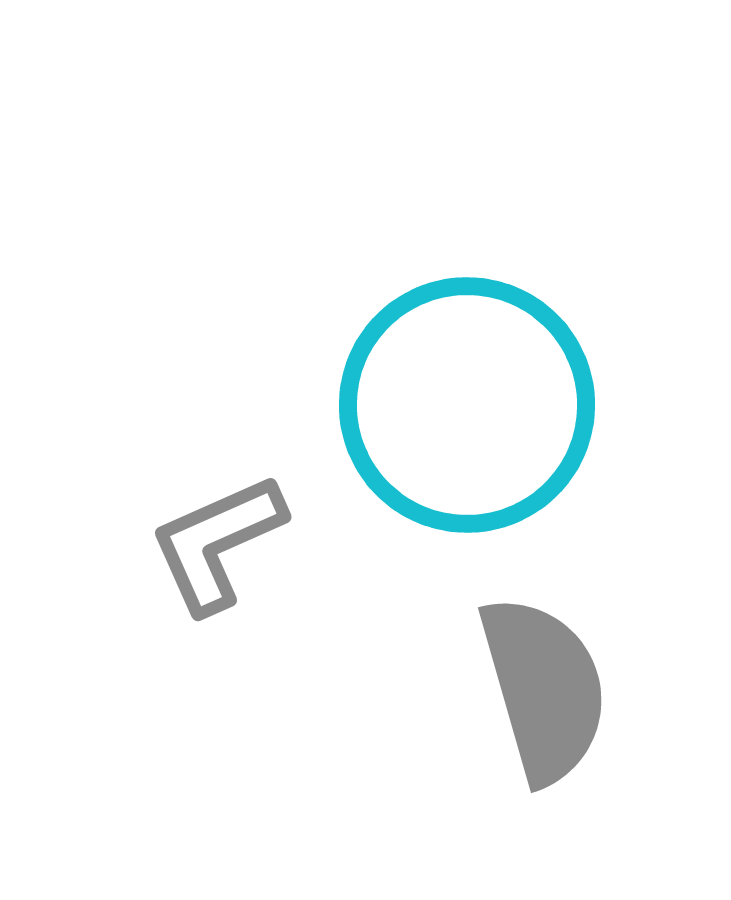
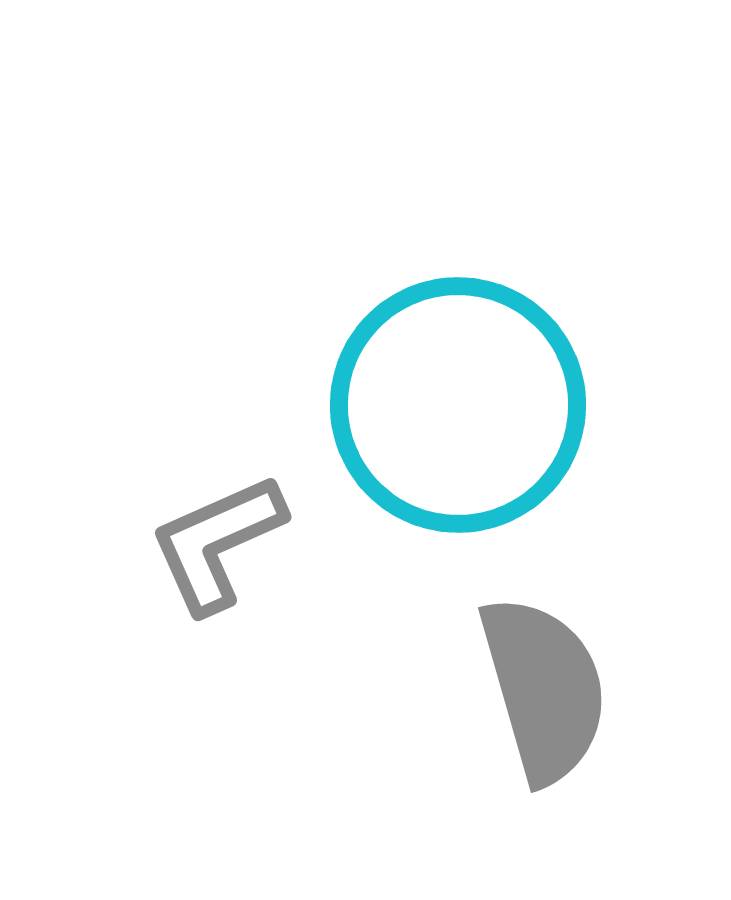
cyan circle: moved 9 px left
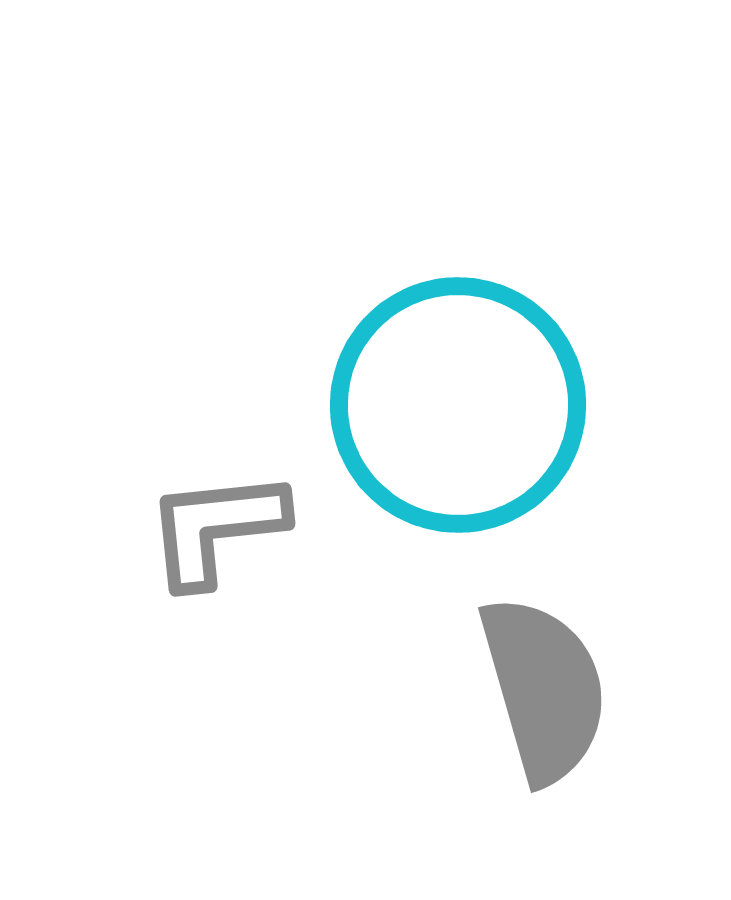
gray L-shape: moved 1 px left, 15 px up; rotated 18 degrees clockwise
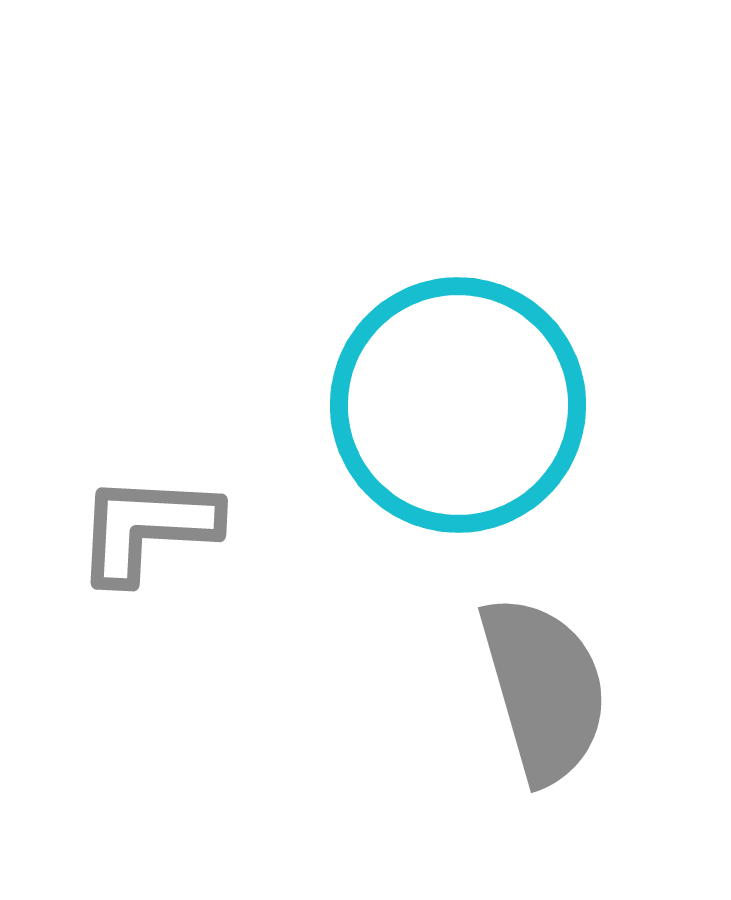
gray L-shape: moved 69 px left; rotated 9 degrees clockwise
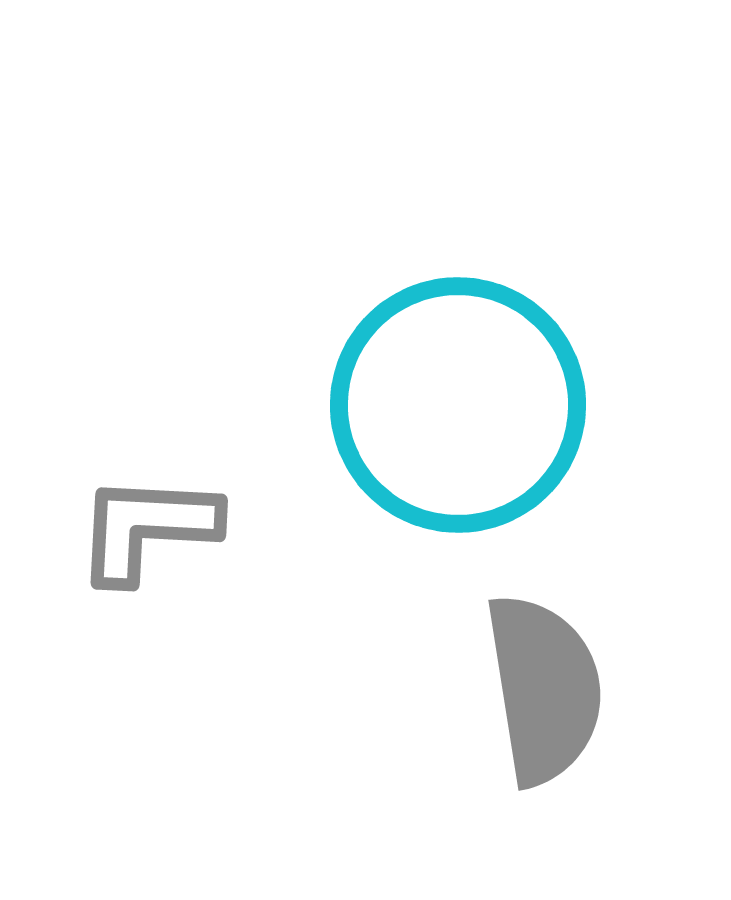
gray semicircle: rotated 7 degrees clockwise
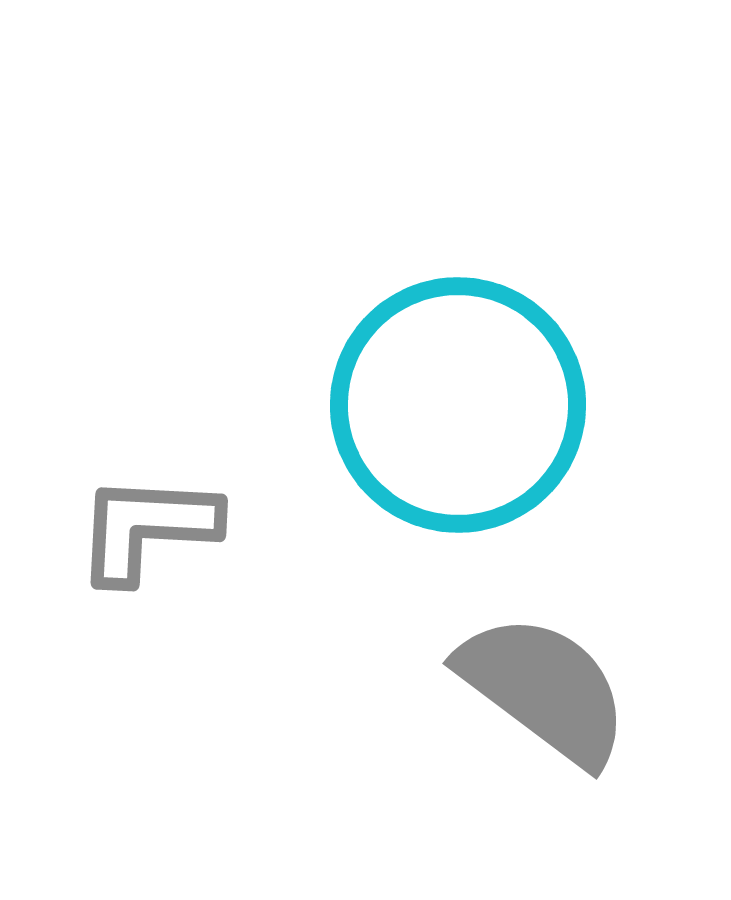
gray semicircle: rotated 44 degrees counterclockwise
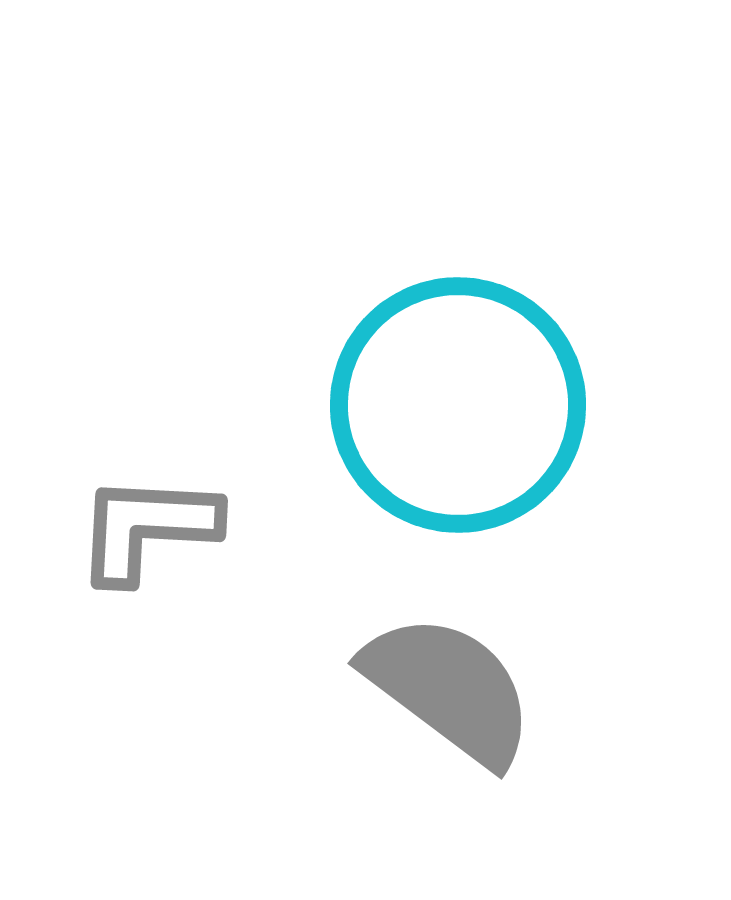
gray semicircle: moved 95 px left
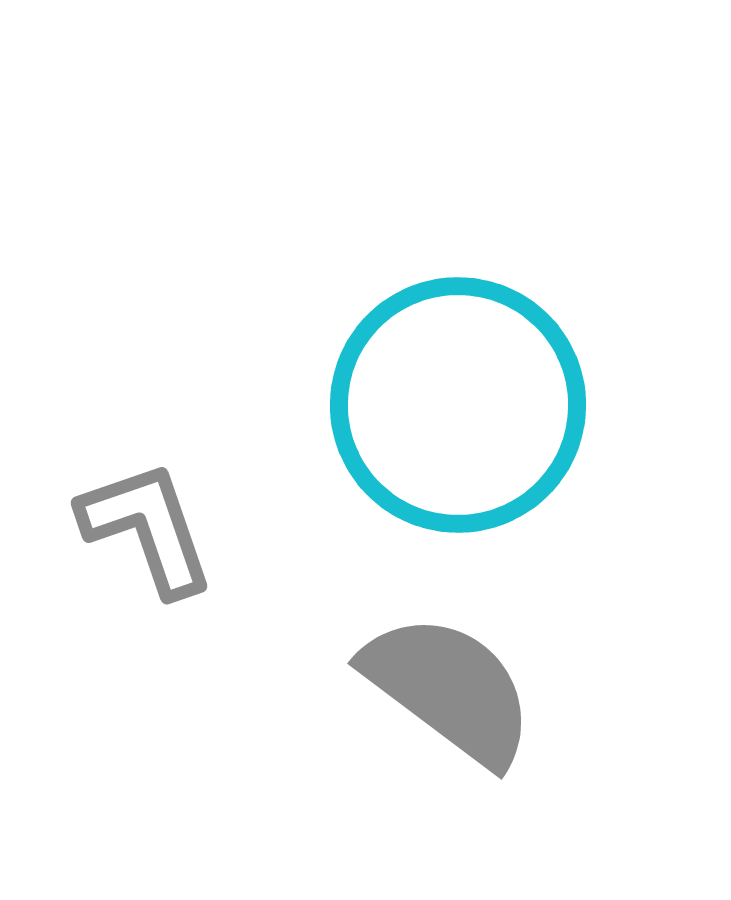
gray L-shape: rotated 68 degrees clockwise
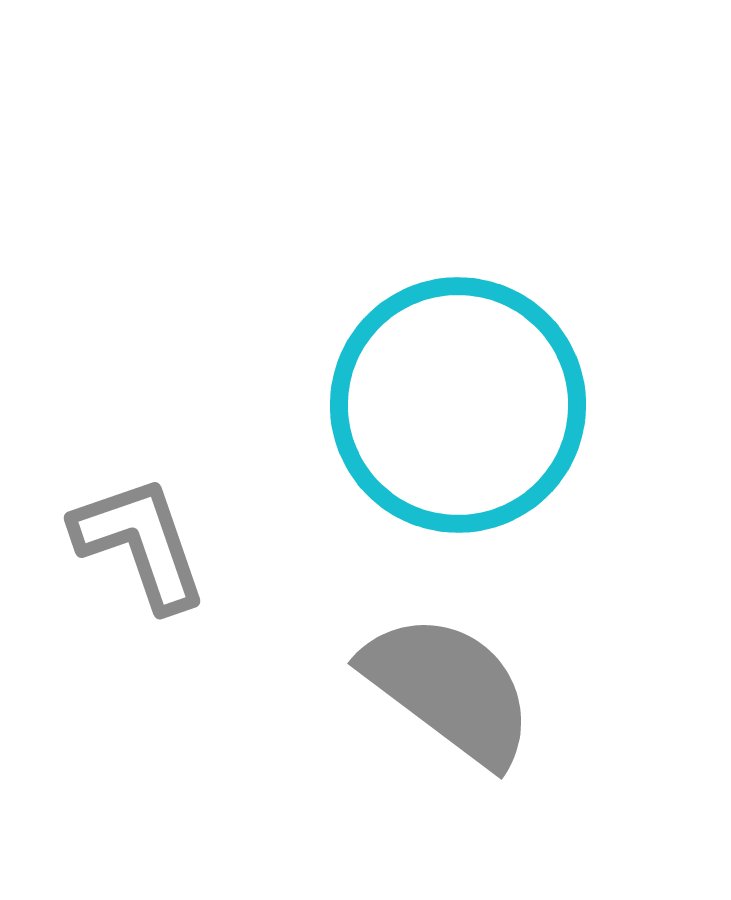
gray L-shape: moved 7 px left, 15 px down
